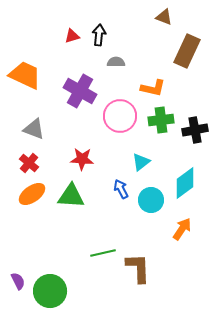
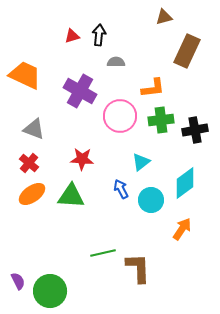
brown triangle: rotated 36 degrees counterclockwise
orange L-shape: rotated 20 degrees counterclockwise
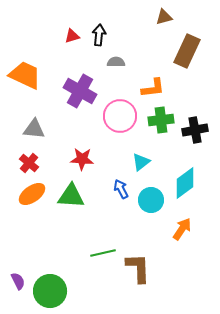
gray triangle: rotated 15 degrees counterclockwise
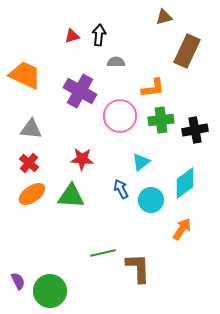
gray triangle: moved 3 px left
